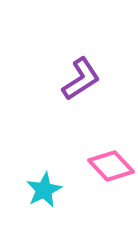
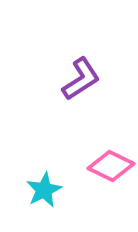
pink diamond: rotated 21 degrees counterclockwise
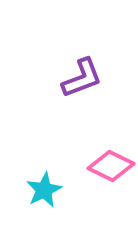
purple L-shape: moved 1 px right, 1 px up; rotated 12 degrees clockwise
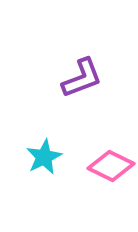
cyan star: moved 33 px up
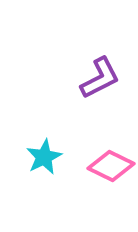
purple L-shape: moved 18 px right; rotated 6 degrees counterclockwise
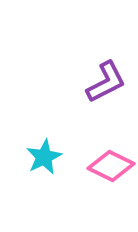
purple L-shape: moved 6 px right, 4 px down
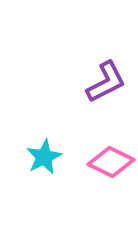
pink diamond: moved 4 px up
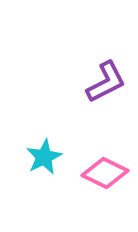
pink diamond: moved 6 px left, 11 px down
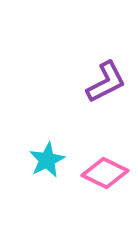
cyan star: moved 3 px right, 3 px down
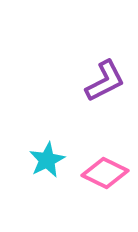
purple L-shape: moved 1 px left, 1 px up
